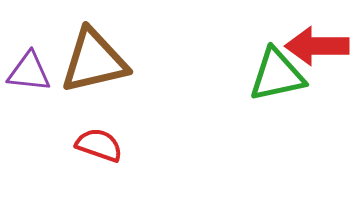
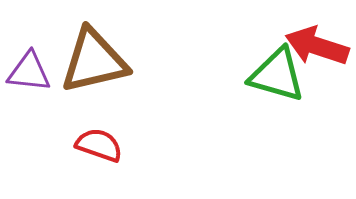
red arrow: rotated 18 degrees clockwise
green triangle: rotated 28 degrees clockwise
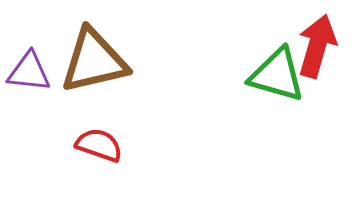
red arrow: rotated 88 degrees clockwise
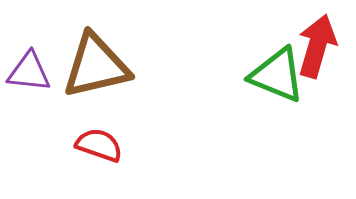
brown triangle: moved 2 px right, 5 px down
green triangle: rotated 6 degrees clockwise
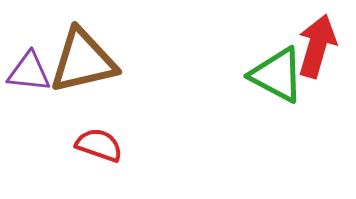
brown triangle: moved 13 px left, 5 px up
green triangle: rotated 6 degrees clockwise
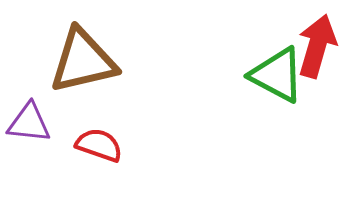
purple triangle: moved 51 px down
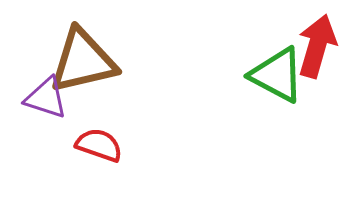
purple triangle: moved 17 px right, 25 px up; rotated 12 degrees clockwise
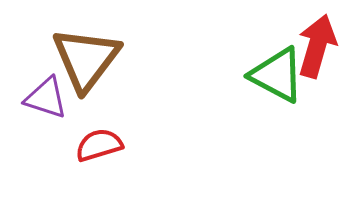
brown triangle: moved 3 px right, 2 px up; rotated 40 degrees counterclockwise
red semicircle: rotated 36 degrees counterclockwise
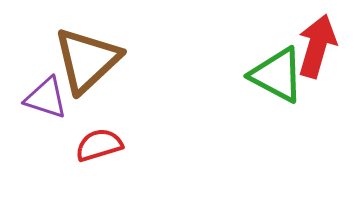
brown triangle: moved 1 px right, 1 px down; rotated 10 degrees clockwise
